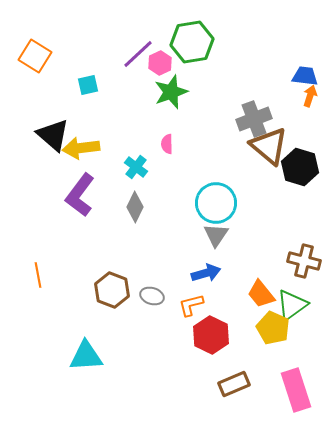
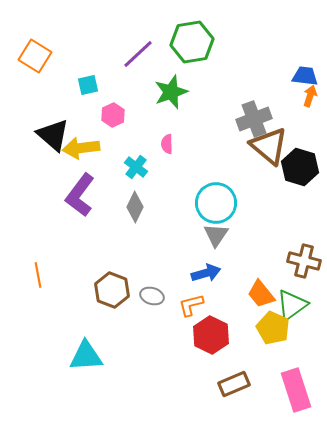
pink hexagon: moved 47 px left, 52 px down
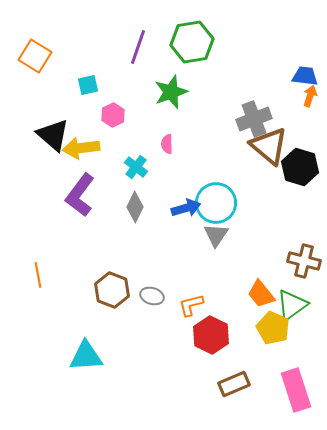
purple line: moved 7 px up; rotated 28 degrees counterclockwise
blue arrow: moved 20 px left, 65 px up
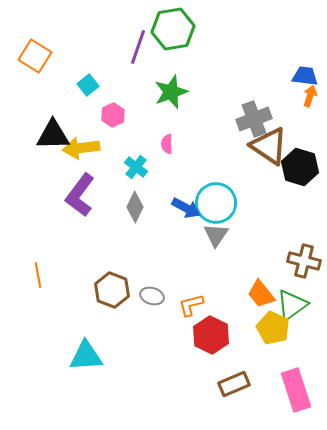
green hexagon: moved 19 px left, 13 px up
cyan square: rotated 25 degrees counterclockwise
black triangle: rotated 42 degrees counterclockwise
brown triangle: rotated 6 degrees counterclockwise
blue arrow: rotated 44 degrees clockwise
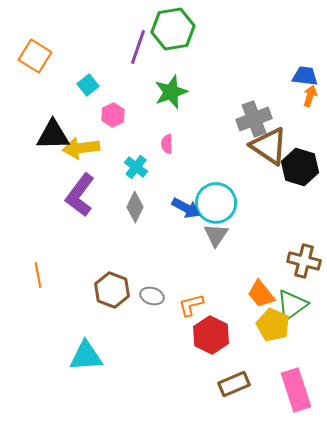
yellow pentagon: moved 3 px up
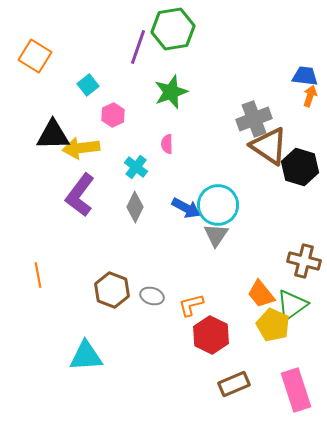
cyan circle: moved 2 px right, 2 px down
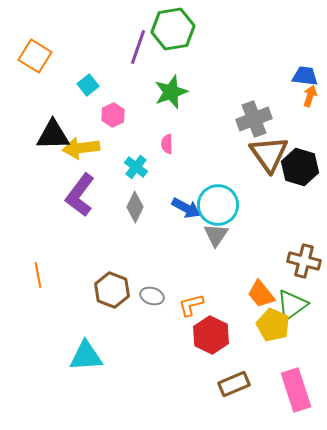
brown triangle: moved 8 px down; rotated 21 degrees clockwise
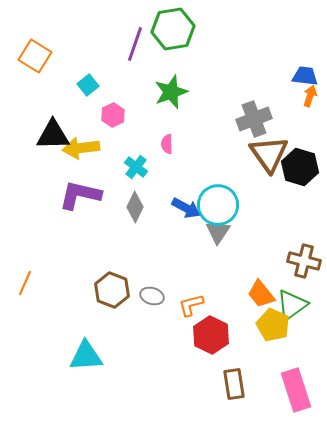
purple line: moved 3 px left, 3 px up
purple L-shape: rotated 66 degrees clockwise
gray triangle: moved 2 px right, 3 px up
orange line: moved 13 px left, 8 px down; rotated 35 degrees clockwise
brown rectangle: rotated 76 degrees counterclockwise
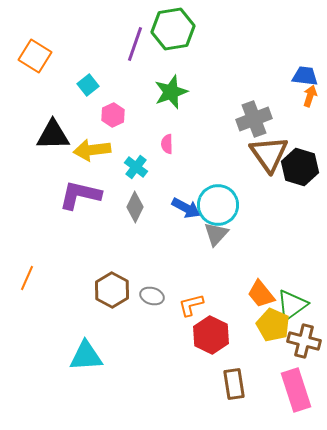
yellow arrow: moved 11 px right, 2 px down
gray triangle: moved 2 px left, 2 px down; rotated 8 degrees clockwise
brown cross: moved 80 px down
orange line: moved 2 px right, 5 px up
brown hexagon: rotated 8 degrees clockwise
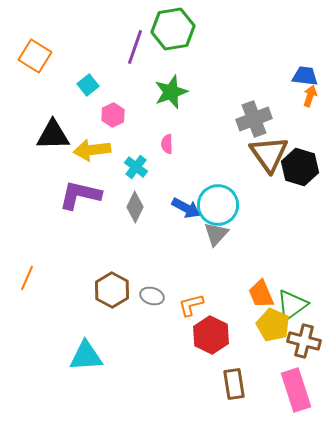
purple line: moved 3 px down
orange trapezoid: rotated 16 degrees clockwise
